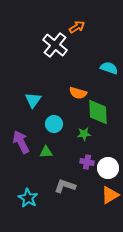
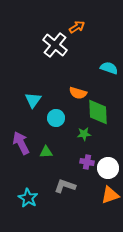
cyan circle: moved 2 px right, 6 px up
purple arrow: moved 1 px down
orange triangle: rotated 12 degrees clockwise
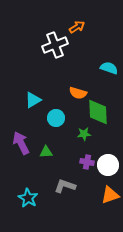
white cross: rotated 30 degrees clockwise
cyan triangle: rotated 24 degrees clockwise
white circle: moved 3 px up
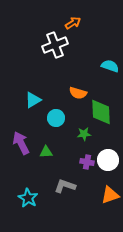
orange arrow: moved 4 px left, 4 px up
cyan semicircle: moved 1 px right, 2 px up
green diamond: moved 3 px right
white circle: moved 5 px up
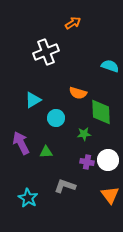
white cross: moved 9 px left, 7 px down
orange triangle: rotated 48 degrees counterclockwise
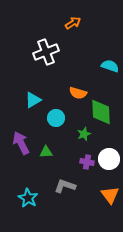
green star: rotated 16 degrees counterclockwise
white circle: moved 1 px right, 1 px up
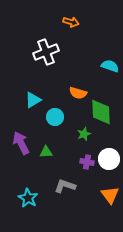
orange arrow: moved 2 px left, 1 px up; rotated 49 degrees clockwise
cyan circle: moved 1 px left, 1 px up
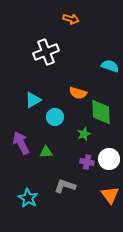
orange arrow: moved 3 px up
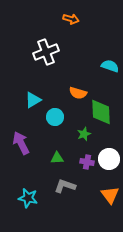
green triangle: moved 11 px right, 6 px down
cyan star: rotated 18 degrees counterclockwise
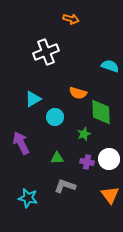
cyan triangle: moved 1 px up
